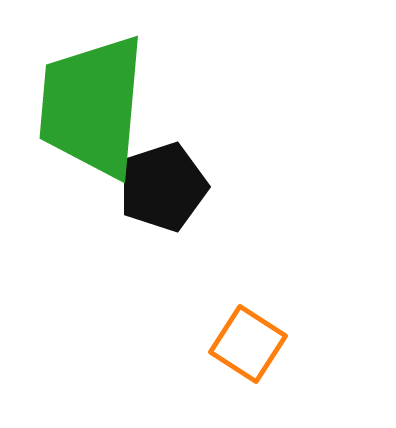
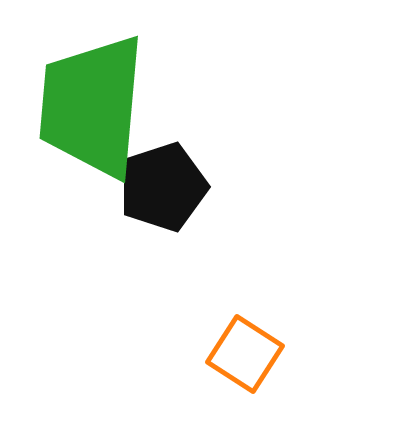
orange square: moved 3 px left, 10 px down
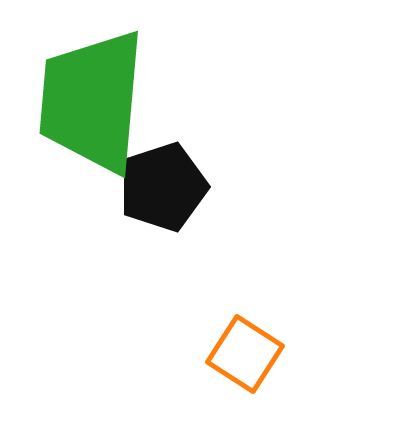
green trapezoid: moved 5 px up
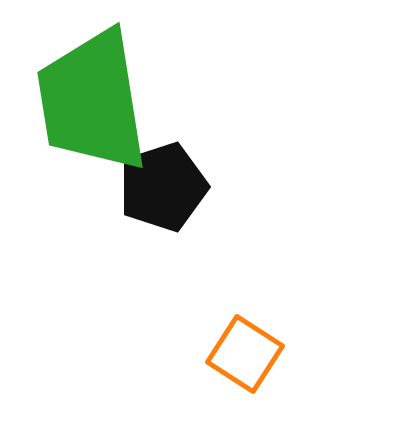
green trapezoid: rotated 14 degrees counterclockwise
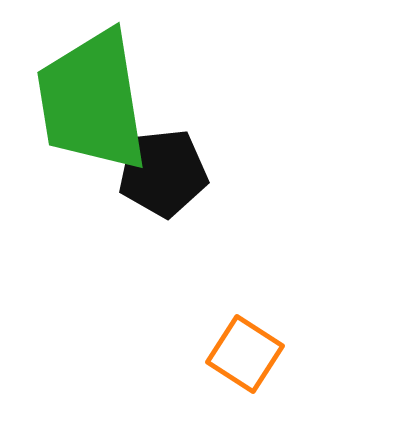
black pentagon: moved 14 px up; rotated 12 degrees clockwise
